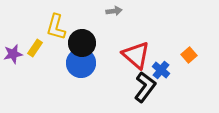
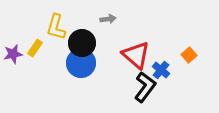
gray arrow: moved 6 px left, 8 px down
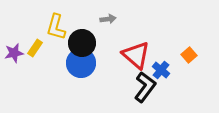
purple star: moved 1 px right, 1 px up
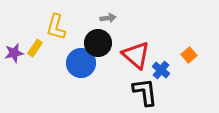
gray arrow: moved 1 px up
black circle: moved 16 px right
black L-shape: moved 5 px down; rotated 44 degrees counterclockwise
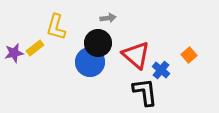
yellow rectangle: rotated 18 degrees clockwise
blue circle: moved 9 px right, 1 px up
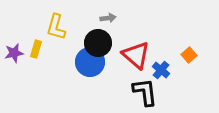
yellow rectangle: moved 1 px right, 1 px down; rotated 36 degrees counterclockwise
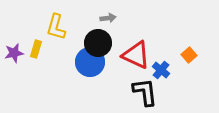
red triangle: rotated 16 degrees counterclockwise
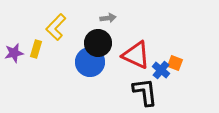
yellow L-shape: rotated 28 degrees clockwise
orange square: moved 14 px left, 8 px down; rotated 28 degrees counterclockwise
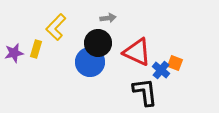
red triangle: moved 1 px right, 3 px up
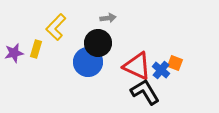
red triangle: moved 14 px down
blue circle: moved 2 px left
black L-shape: rotated 24 degrees counterclockwise
